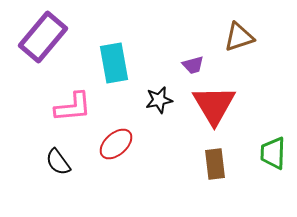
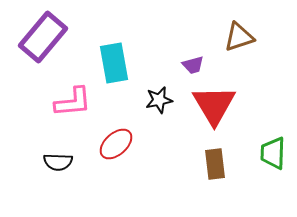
pink L-shape: moved 5 px up
black semicircle: rotated 52 degrees counterclockwise
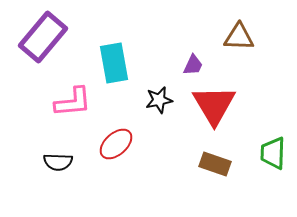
brown triangle: rotated 20 degrees clockwise
purple trapezoid: rotated 50 degrees counterclockwise
brown rectangle: rotated 64 degrees counterclockwise
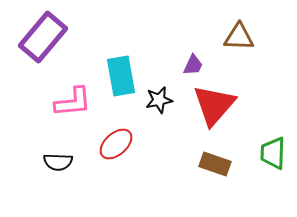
cyan rectangle: moved 7 px right, 13 px down
red triangle: rotated 12 degrees clockwise
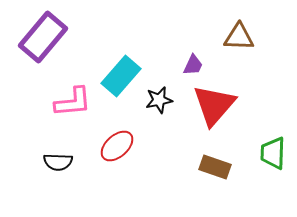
cyan rectangle: rotated 51 degrees clockwise
red ellipse: moved 1 px right, 2 px down
brown rectangle: moved 3 px down
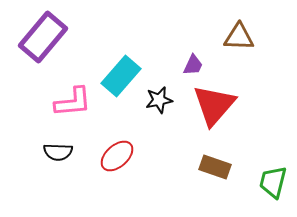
red ellipse: moved 10 px down
green trapezoid: moved 29 px down; rotated 12 degrees clockwise
black semicircle: moved 10 px up
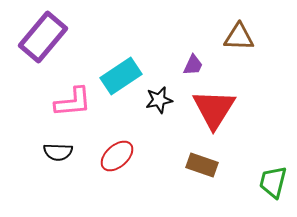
cyan rectangle: rotated 15 degrees clockwise
red triangle: moved 4 px down; rotated 9 degrees counterclockwise
brown rectangle: moved 13 px left, 2 px up
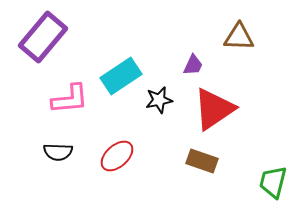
pink L-shape: moved 3 px left, 3 px up
red triangle: rotated 24 degrees clockwise
brown rectangle: moved 4 px up
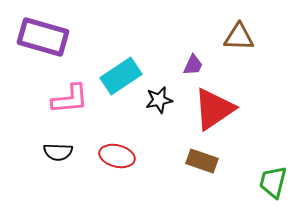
purple rectangle: rotated 66 degrees clockwise
red ellipse: rotated 56 degrees clockwise
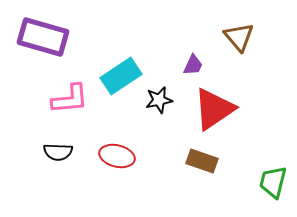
brown triangle: rotated 48 degrees clockwise
